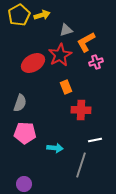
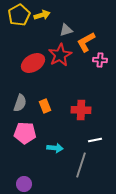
pink cross: moved 4 px right, 2 px up; rotated 24 degrees clockwise
orange rectangle: moved 21 px left, 19 px down
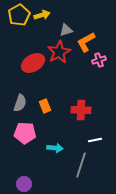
red star: moved 1 px left, 3 px up
pink cross: moved 1 px left; rotated 24 degrees counterclockwise
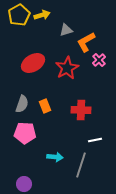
red star: moved 8 px right, 16 px down
pink cross: rotated 24 degrees counterclockwise
gray semicircle: moved 2 px right, 1 px down
cyan arrow: moved 9 px down
